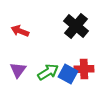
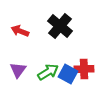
black cross: moved 16 px left
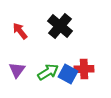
red arrow: rotated 30 degrees clockwise
purple triangle: moved 1 px left
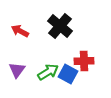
red arrow: rotated 24 degrees counterclockwise
red cross: moved 8 px up
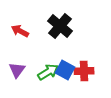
red cross: moved 10 px down
blue square: moved 3 px left, 4 px up
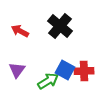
green arrow: moved 9 px down
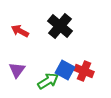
red cross: rotated 24 degrees clockwise
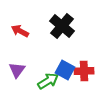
black cross: moved 2 px right
red cross: rotated 24 degrees counterclockwise
